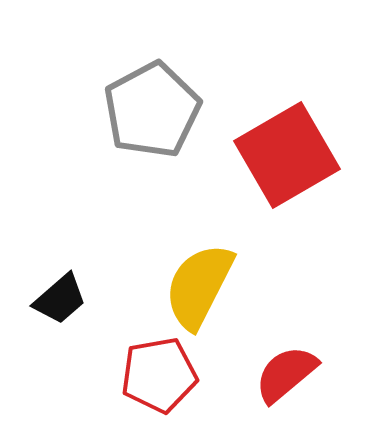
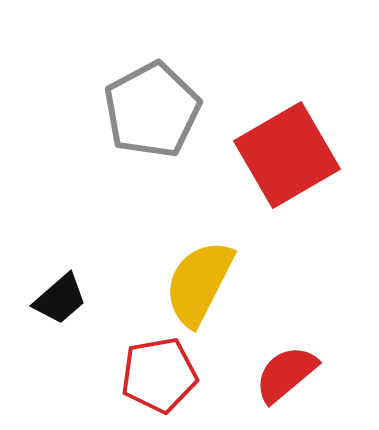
yellow semicircle: moved 3 px up
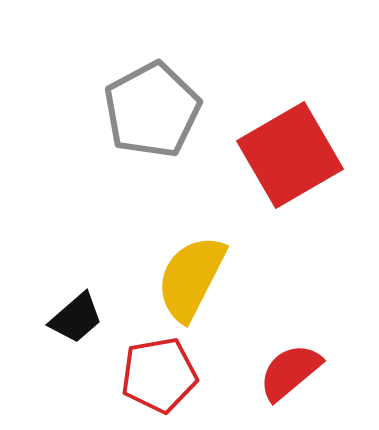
red square: moved 3 px right
yellow semicircle: moved 8 px left, 5 px up
black trapezoid: moved 16 px right, 19 px down
red semicircle: moved 4 px right, 2 px up
